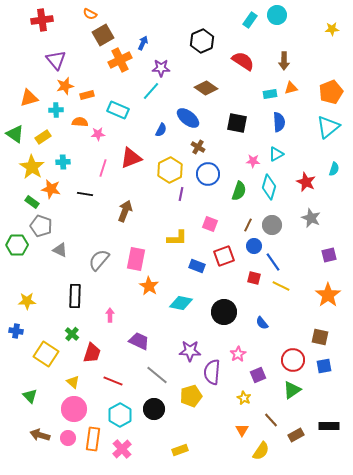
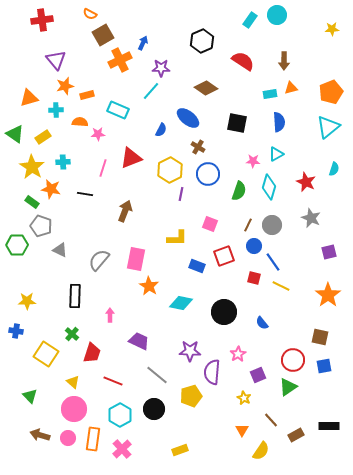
purple square at (329, 255): moved 3 px up
green triangle at (292, 390): moved 4 px left, 3 px up
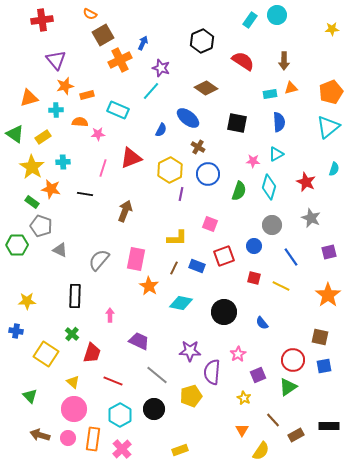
purple star at (161, 68): rotated 18 degrees clockwise
brown line at (248, 225): moved 74 px left, 43 px down
blue line at (273, 262): moved 18 px right, 5 px up
brown line at (271, 420): moved 2 px right
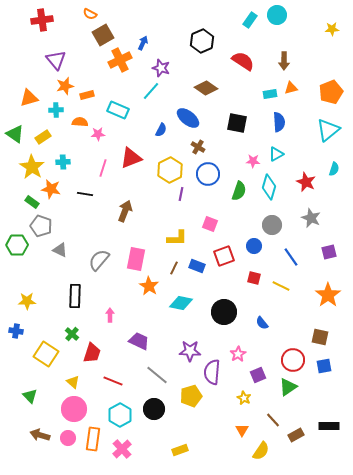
cyan triangle at (328, 127): moved 3 px down
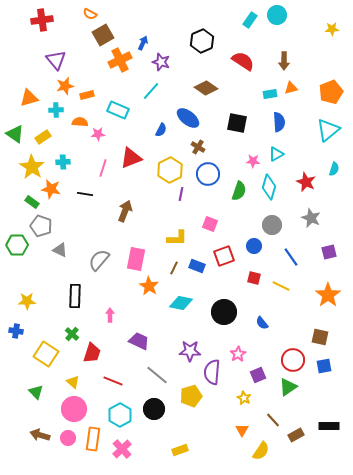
purple star at (161, 68): moved 6 px up
green triangle at (30, 396): moved 6 px right, 4 px up
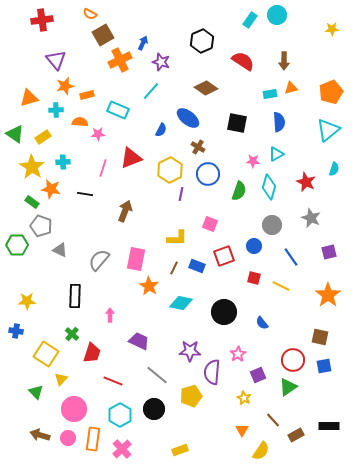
yellow triangle at (73, 382): moved 12 px left, 3 px up; rotated 32 degrees clockwise
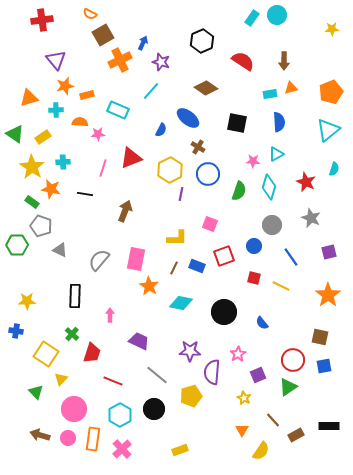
cyan rectangle at (250, 20): moved 2 px right, 2 px up
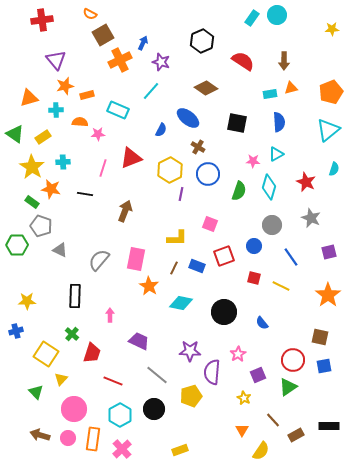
blue cross at (16, 331): rotated 24 degrees counterclockwise
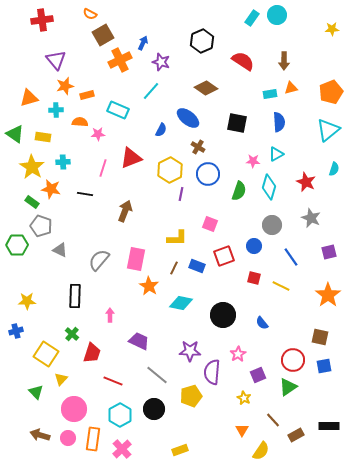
yellow rectangle at (43, 137): rotated 42 degrees clockwise
black circle at (224, 312): moved 1 px left, 3 px down
